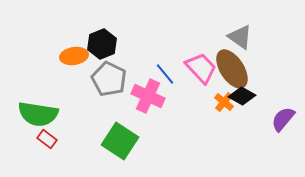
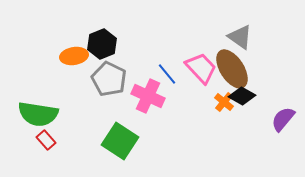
blue line: moved 2 px right
red rectangle: moved 1 px left, 1 px down; rotated 12 degrees clockwise
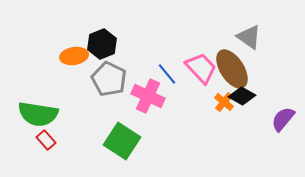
gray triangle: moved 9 px right
green square: moved 2 px right
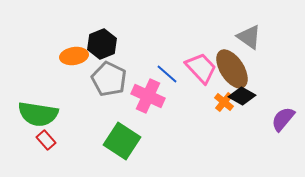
blue line: rotated 10 degrees counterclockwise
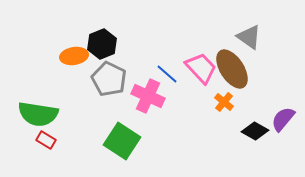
black diamond: moved 13 px right, 35 px down
red rectangle: rotated 18 degrees counterclockwise
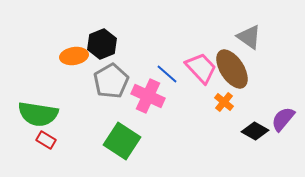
gray pentagon: moved 2 px right, 2 px down; rotated 16 degrees clockwise
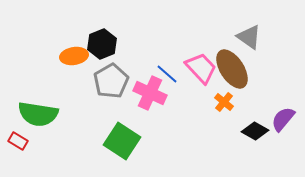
pink cross: moved 2 px right, 3 px up
red rectangle: moved 28 px left, 1 px down
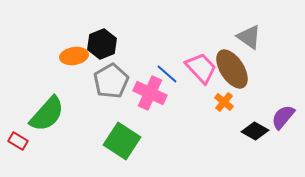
green semicircle: moved 9 px right; rotated 57 degrees counterclockwise
purple semicircle: moved 2 px up
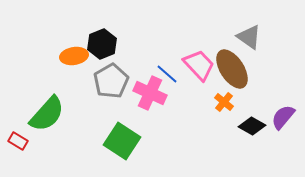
pink trapezoid: moved 2 px left, 3 px up
black diamond: moved 3 px left, 5 px up
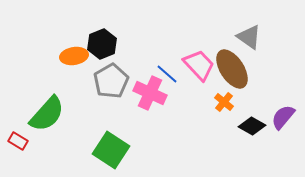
green square: moved 11 px left, 9 px down
